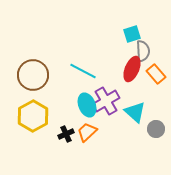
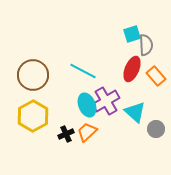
gray semicircle: moved 3 px right, 6 px up
orange rectangle: moved 2 px down
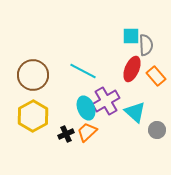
cyan square: moved 1 px left, 2 px down; rotated 18 degrees clockwise
cyan ellipse: moved 1 px left, 3 px down
gray circle: moved 1 px right, 1 px down
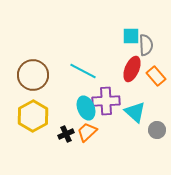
purple cross: rotated 28 degrees clockwise
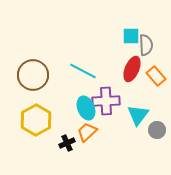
cyan triangle: moved 3 px right, 3 px down; rotated 25 degrees clockwise
yellow hexagon: moved 3 px right, 4 px down
black cross: moved 1 px right, 9 px down
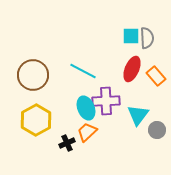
gray semicircle: moved 1 px right, 7 px up
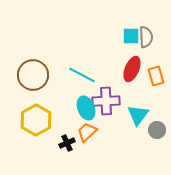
gray semicircle: moved 1 px left, 1 px up
cyan line: moved 1 px left, 4 px down
orange rectangle: rotated 24 degrees clockwise
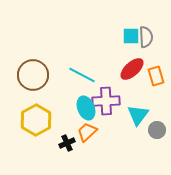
red ellipse: rotated 25 degrees clockwise
